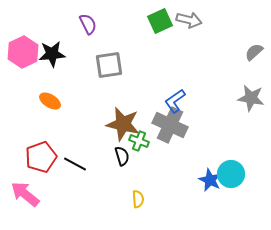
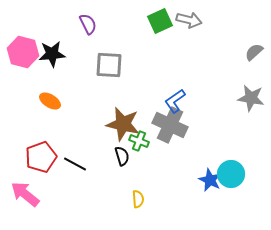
pink hexagon: rotated 20 degrees counterclockwise
gray square: rotated 12 degrees clockwise
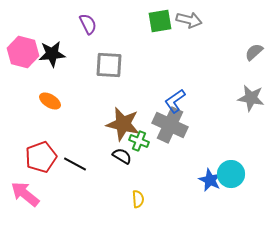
green square: rotated 15 degrees clockwise
black semicircle: rotated 42 degrees counterclockwise
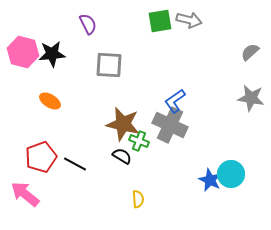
gray semicircle: moved 4 px left
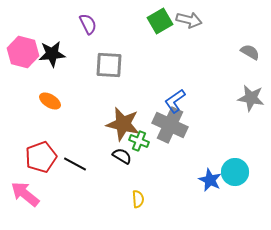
green square: rotated 20 degrees counterclockwise
gray semicircle: rotated 72 degrees clockwise
cyan circle: moved 4 px right, 2 px up
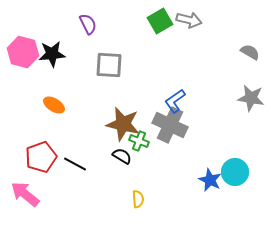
orange ellipse: moved 4 px right, 4 px down
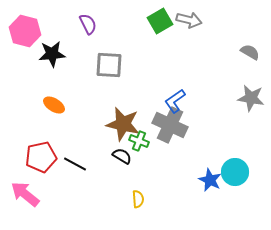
pink hexagon: moved 2 px right, 21 px up
red pentagon: rotated 8 degrees clockwise
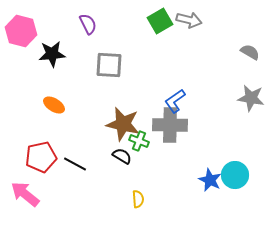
pink hexagon: moved 4 px left
gray cross: rotated 24 degrees counterclockwise
cyan circle: moved 3 px down
